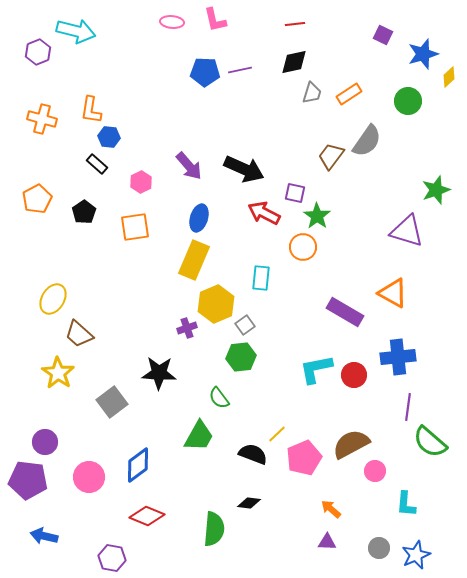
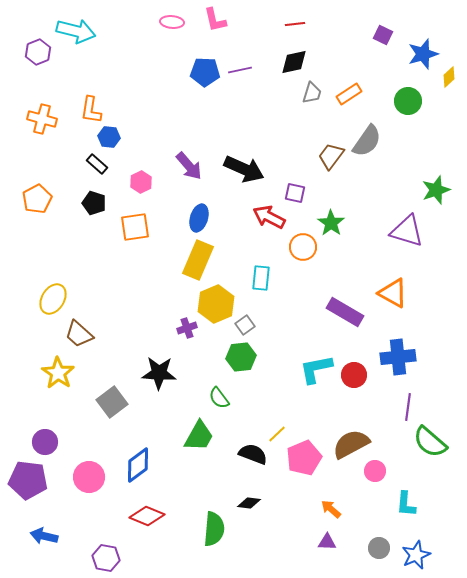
black pentagon at (84, 212): moved 10 px right, 9 px up; rotated 20 degrees counterclockwise
red arrow at (264, 213): moved 5 px right, 4 px down
green star at (317, 216): moved 14 px right, 7 px down
yellow rectangle at (194, 260): moved 4 px right
purple hexagon at (112, 558): moved 6 px left
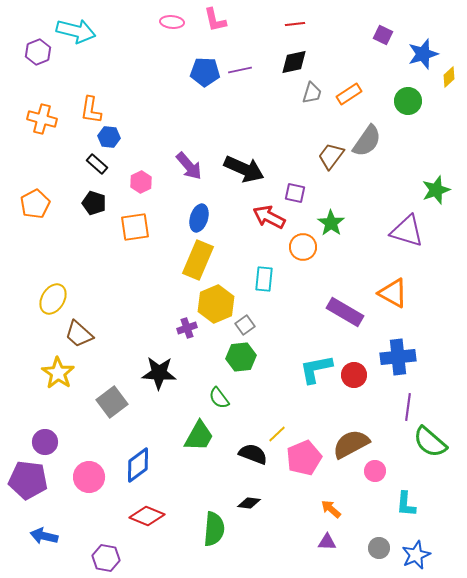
orange pentagon at (37, 199): moved 2 px left, 5 px down
cyan rectangle at (261, 278): moved 3 px right, 1 px down
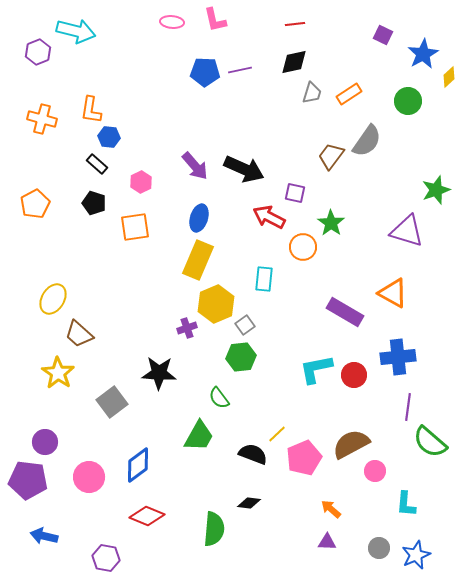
blue star at (423, 54): rotated 12 degrees counterclockwise
purple arrow at (189, 166): moved 6 px right
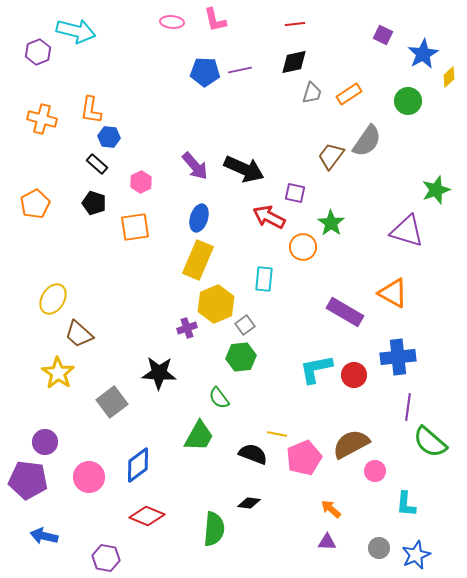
yellow line at (277, 434): rotated 54 degrees clockwise
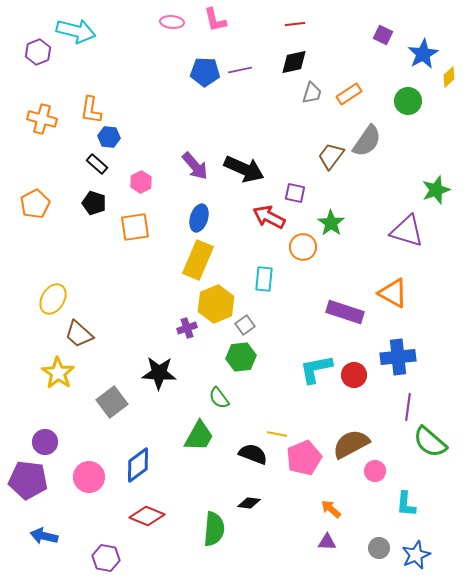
purple rectangle at (345, 312): rotated 12 degrees counterclockwise
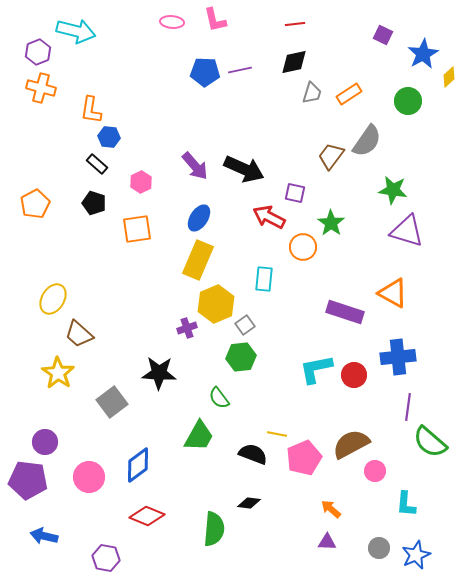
orange cross at (42, 119): moved 1 px left, 31 px up
green star at (436, 190): moved 43 px left; rotated 28 degrees clockwise
blue ellipse at (199, 218): rotated 16 degrees clockwise
orange square at (135, 227): moved 2 px right, 2 px down
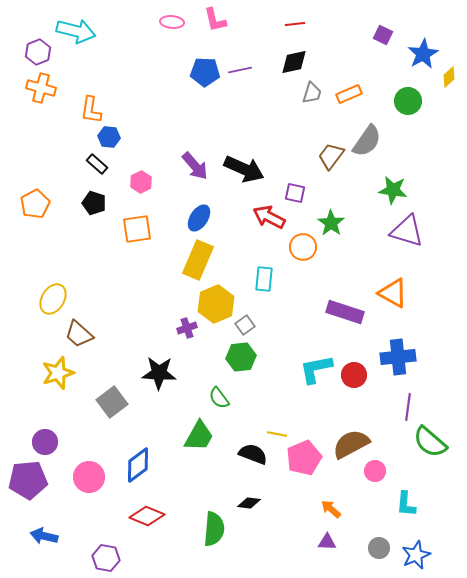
orange rectangle at (349, 94): rotated 10 degrees clockwise
yellow star at (58, 373): rotated 20 degrees clockwise
purple pentagon at (28, 480): rotated 12 degrees counterclockwise
